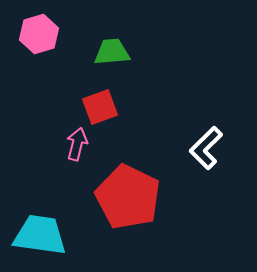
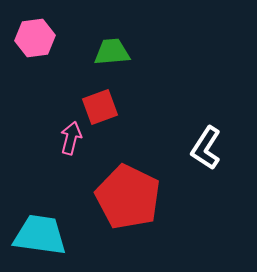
pink hexagon: moved 4 px left, 4 px down; rotated 9 degrees clockwise
pink arrow: moved 6 px left, 6 px up
white L-shape: rotated 12 degrees counterclockwise
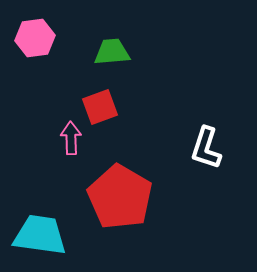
pink arrow: rotated 16 degrees counterclockwise
white L-shape: rotated 15 degrees counterclockwise
red pentagon: moved 8 px left; rotated 4 degrees clockwise
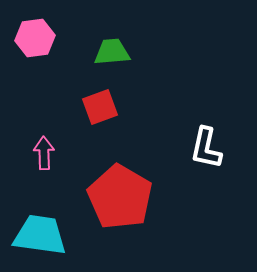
pink arrow: moved 27 px left, 15 px down
white L-shape: rotated 6 degrees counterclockwise
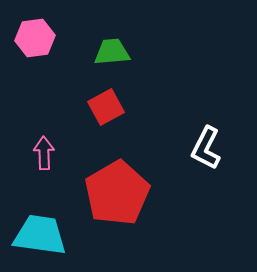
red square: moved 6 px right; rotated 9 degrees counterclockwise
white L-shape: rotated 15 degrees clockwise
red pentagon: moved 3 px left, 4 px up; rotated 12 degrees clockwise
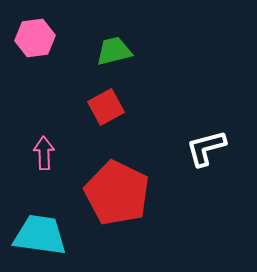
green trapezoid: moved 2 px right, 1 px up; rotated 9 degrees counterclockwise
white L-shape: rotated 48 degrees clockwise
red pentagon: rotated 16 degrees counterclockwise
